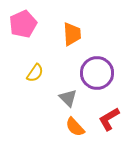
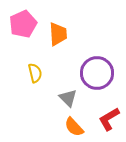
orange trapezoid: moved 14 px left
yellow semicircle: rotated 48 degrees counterclockwise
orange semicircle: moved 1 px left
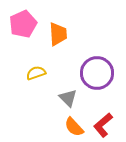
yellow semicircle: moved 1 px right; rotated 96 degrees counterclockwise
red L-shape: moved 6 px left, 6 px down; rotated 10 degrees counterclockwise
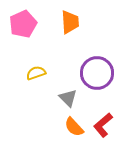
orange trapezoid: moved 12 px right, 12 px up
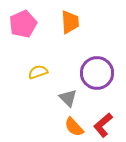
yellow semicircle: moved 2 px right, 1 px up
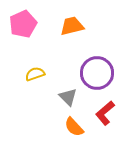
orange trapezoid: moved 2 px right, 4 px down; rotated 100 degrees counterclockwise
yellow semicircle: moved 3 px left, 2 px down
gray triangle: moved 1 px up
red L-shape: moved 2 px right, 12 px up
